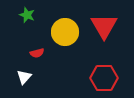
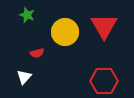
red hexagon: moved 3 px down
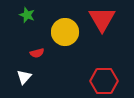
red triangle: moved 2 px left, 7 px up
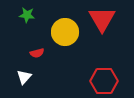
green star: rotated 14 degrees counterclockwise
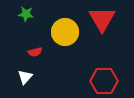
green star: moved 1 px left, 1 px up
red semicircle: moved 2 px left, 1 px up
white triangle: moved 1 px right
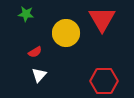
yellow circle: moved 1 px right, 1 px down
red semicircle: rotated 16 degrees counterclockwise
white triangle: moved 14 px right, 2 px up
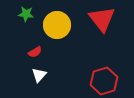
red triangle: rotated 8 degrees counterclockwise
yellow circle: moved 9 px left, 8 px up
red hexagon: rotated 16 degrees counterclockwise
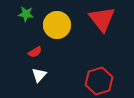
red hexagon: moved 5 px left
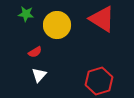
red triangle: rotated 20 degrees counterclockwise
